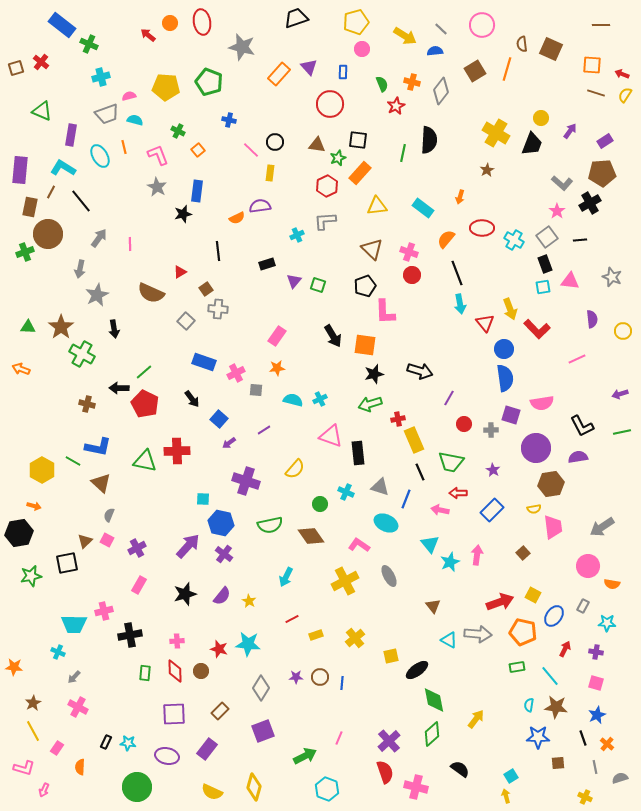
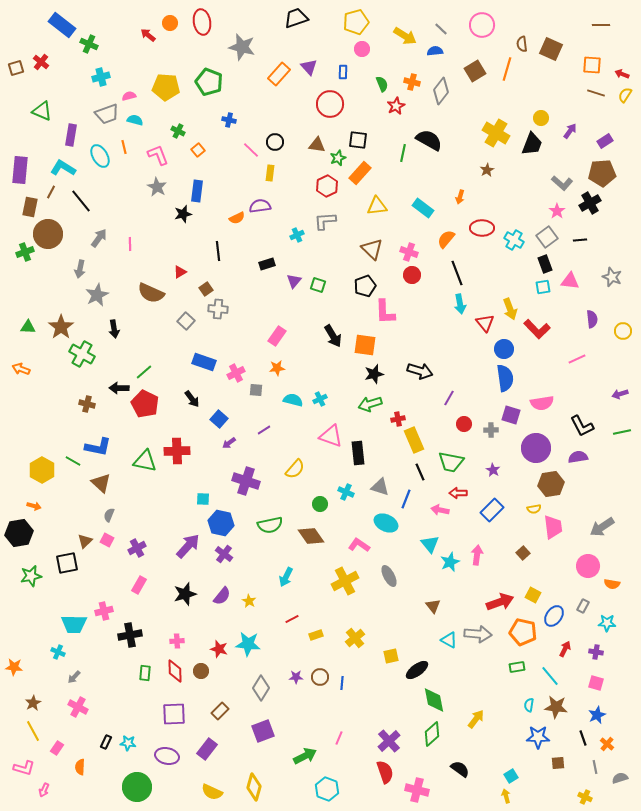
black semicircle at (429, 140): rotated 64 degrees counterclockwise
pink cross at (416, 787): moved 1 px right, 3 px down
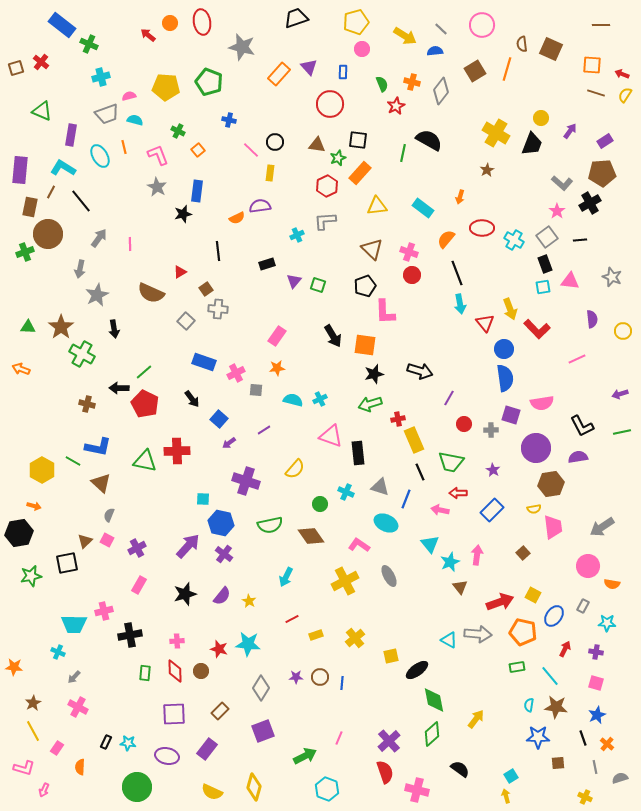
brown triangle at (433, 606): moved 27 px right, 19 px up
